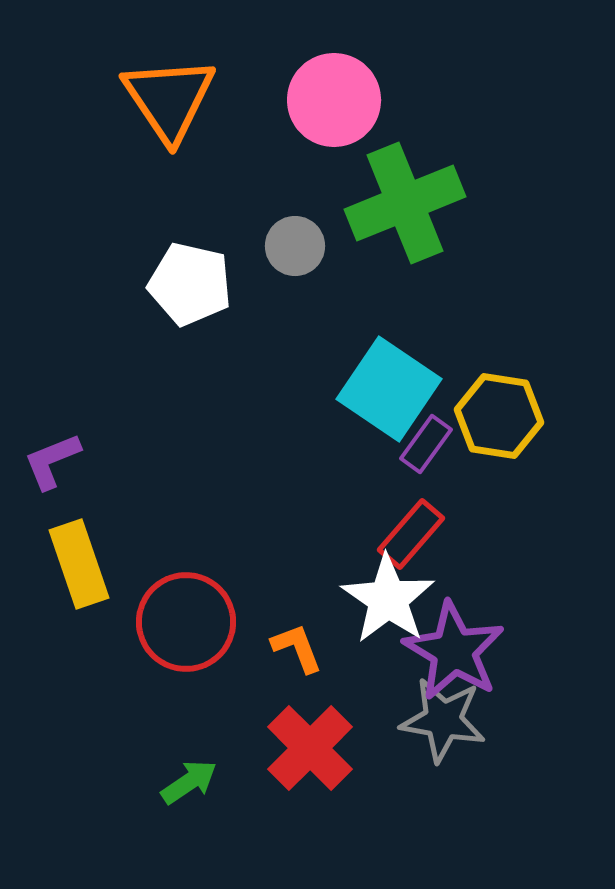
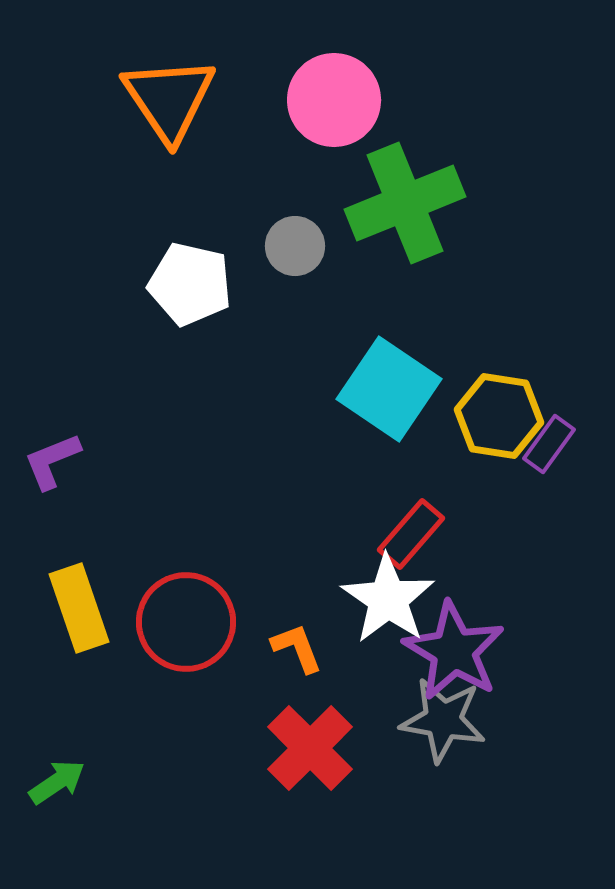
purple rectangle: moved 123 px right
yellow rectangle: moved 44 px down
green arrow: moved 132 px left
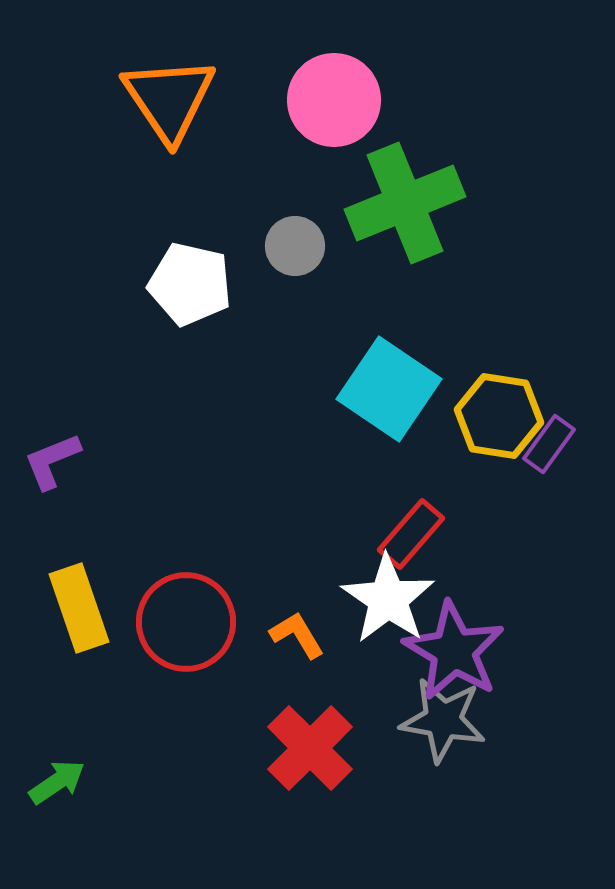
orange L-shape: moved 13 px up; rotated 10 degrees counterclockwise
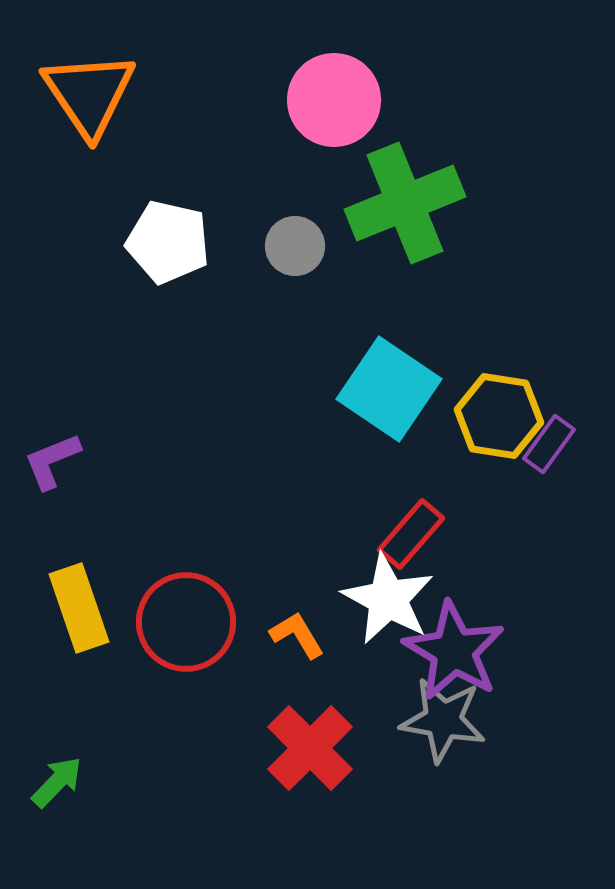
orange triangle: moved 80 px left, 5 px up
white pentagon: moved 22 px left, 42 px up
white star: rotated 6 degrees counterclockwise
green arrow: rotated 12 degrees counterclockwise
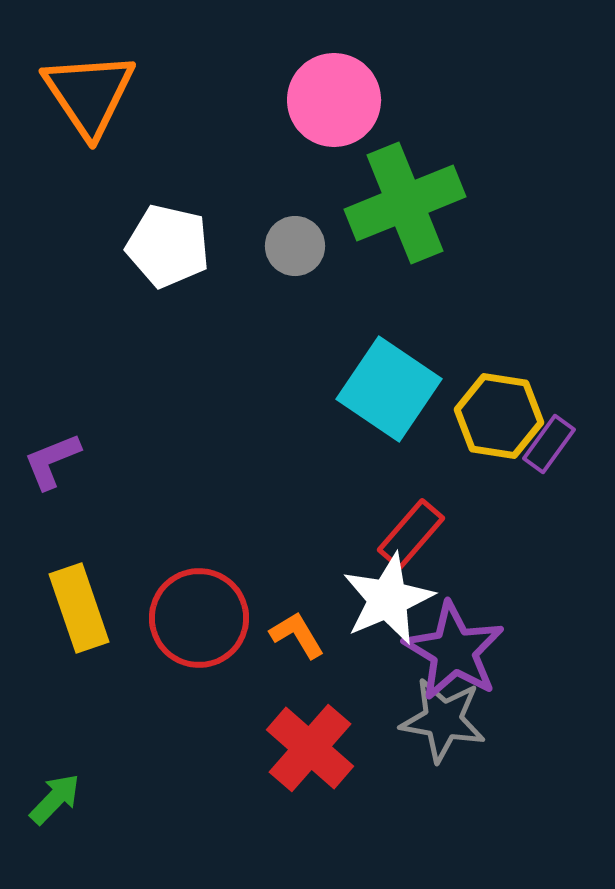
white pentagon: moved 4 px down
white star: rotated 20 degrees clockwise
red circle: moved 13 px right, 4 px up
red cross: rotated 4 degrees counterclockwise
green arrow: moved 2 px left, 17 px down
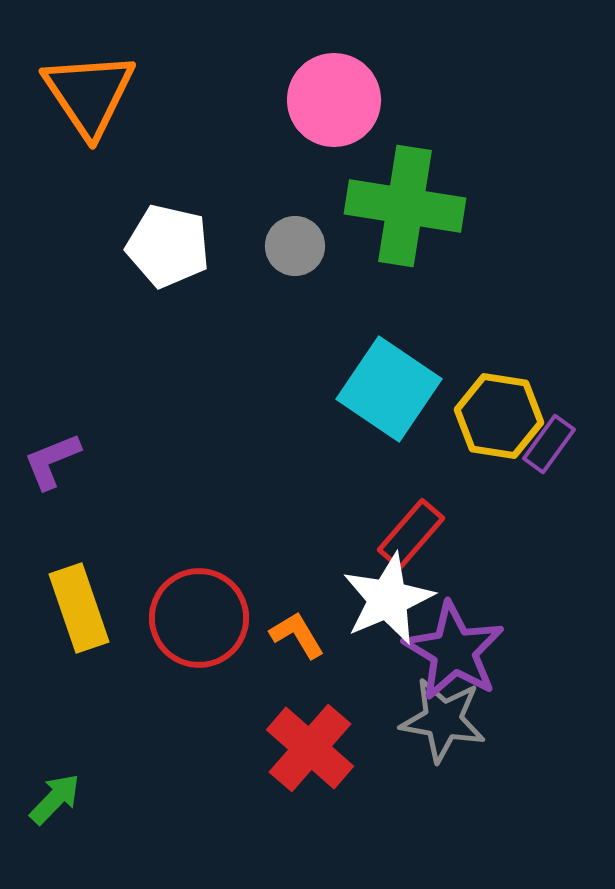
green cross: moved 3 px down; rotated 31 degrees clockwise
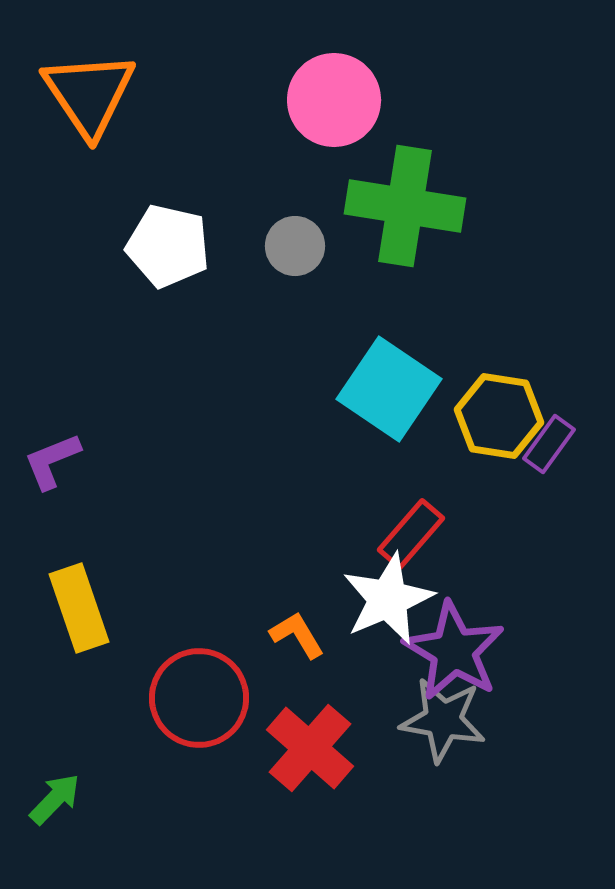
red circle: moved 80 px down
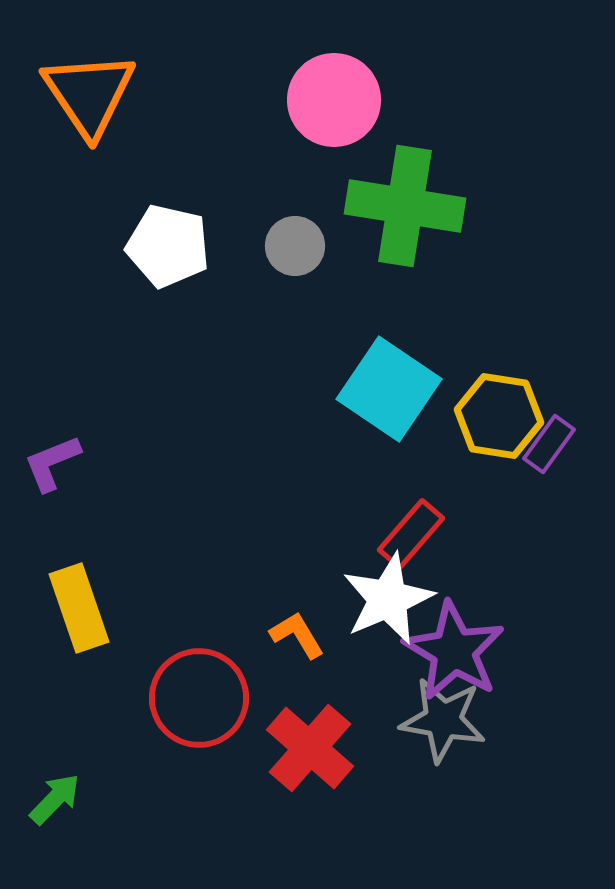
purple L-shape: moved 2 px down
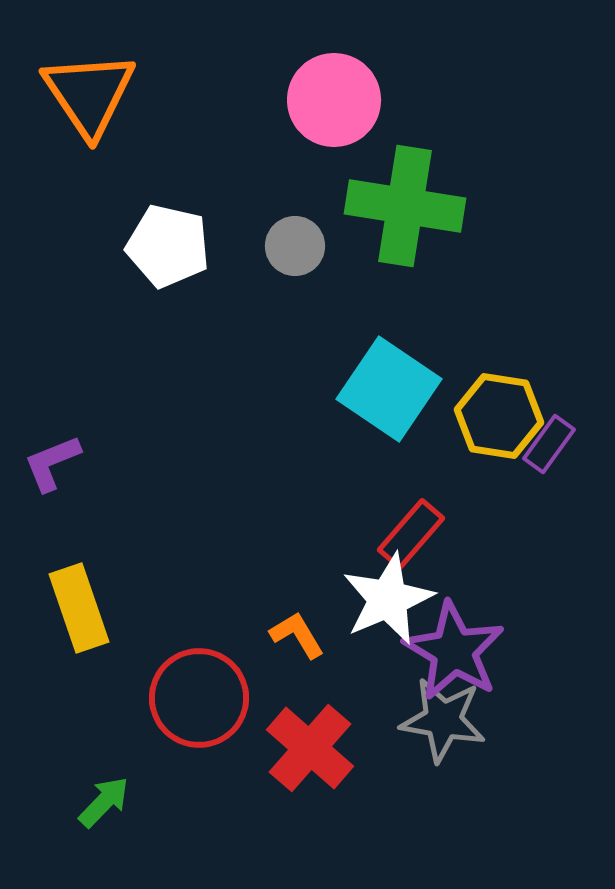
green arrow: moved 49 px right, 3 px down
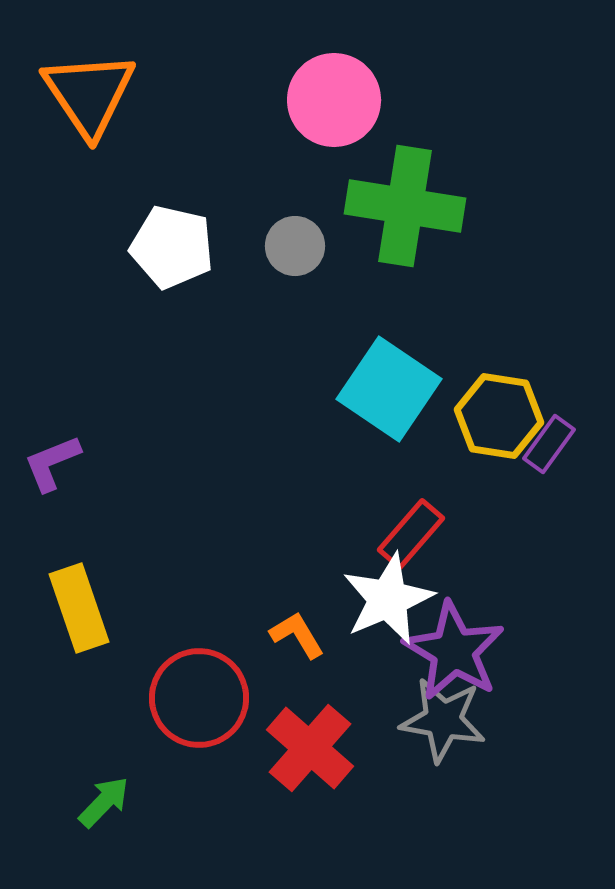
white pentagon: moved 4 px right, 1 px down
